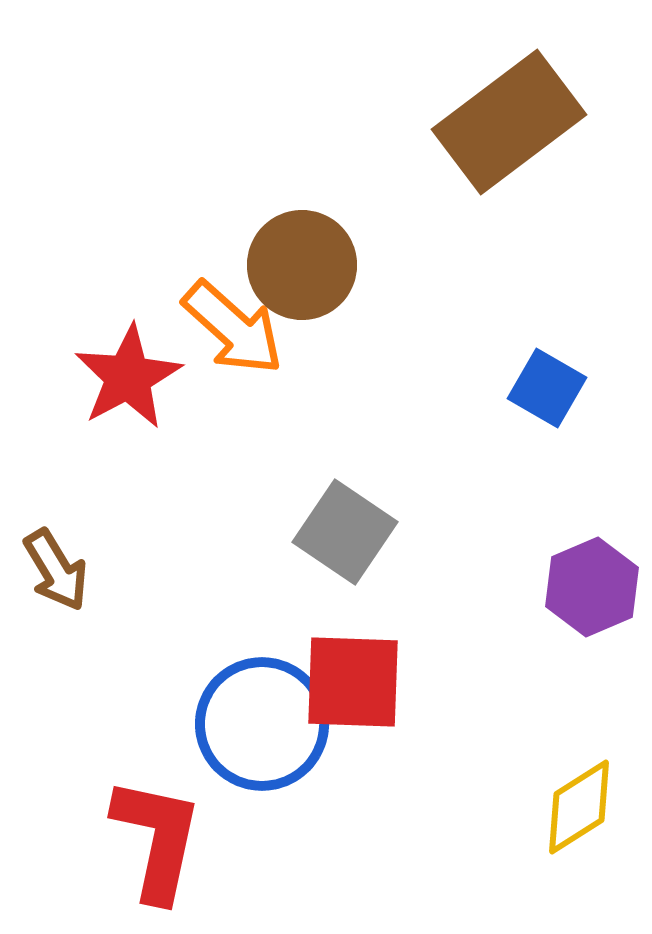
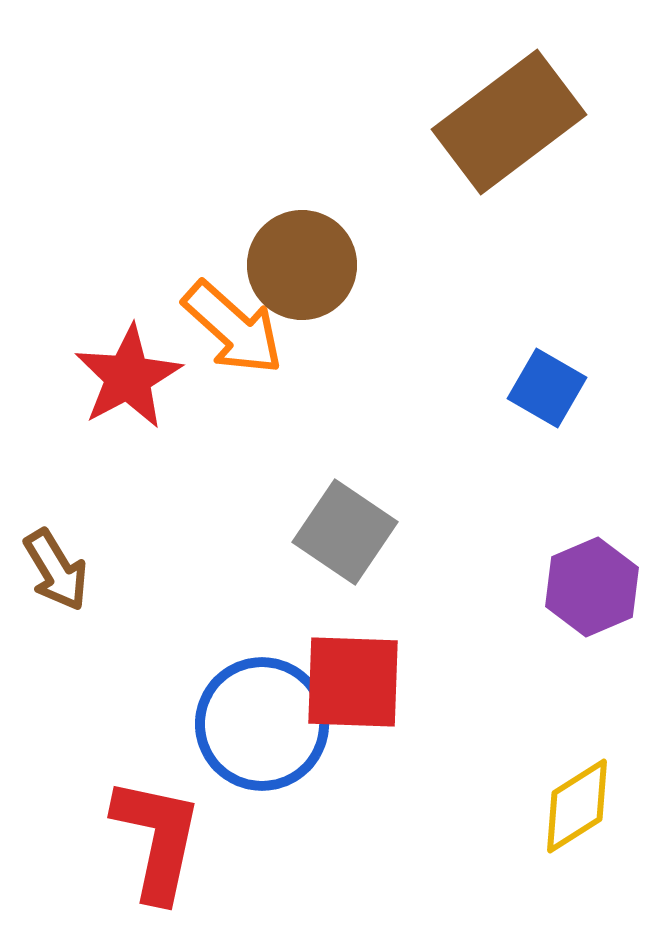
yellow diamond: moved 2 px left, 1 px up
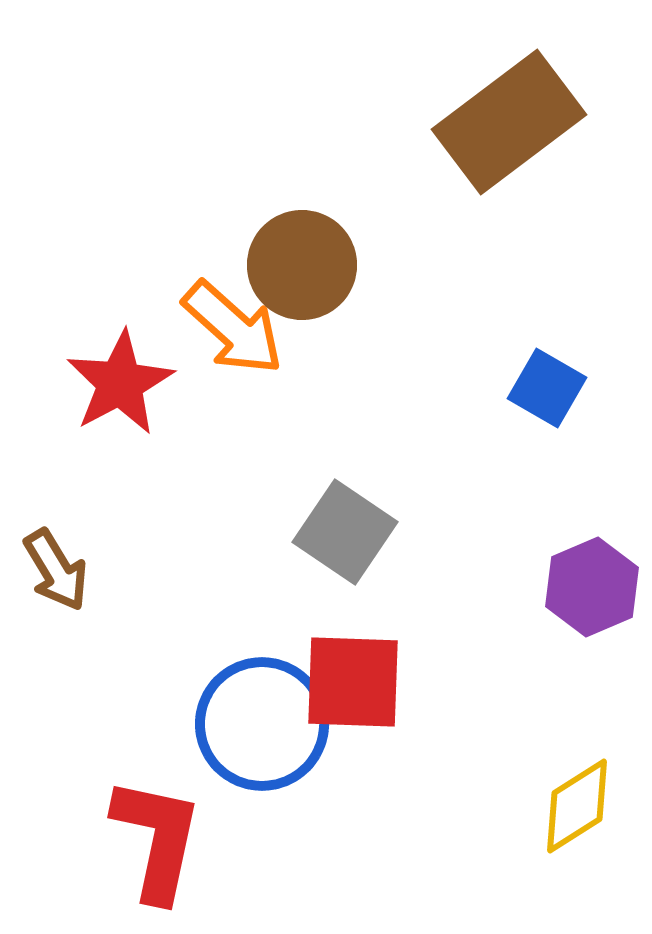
red star: moved 8 px left, 6 px down
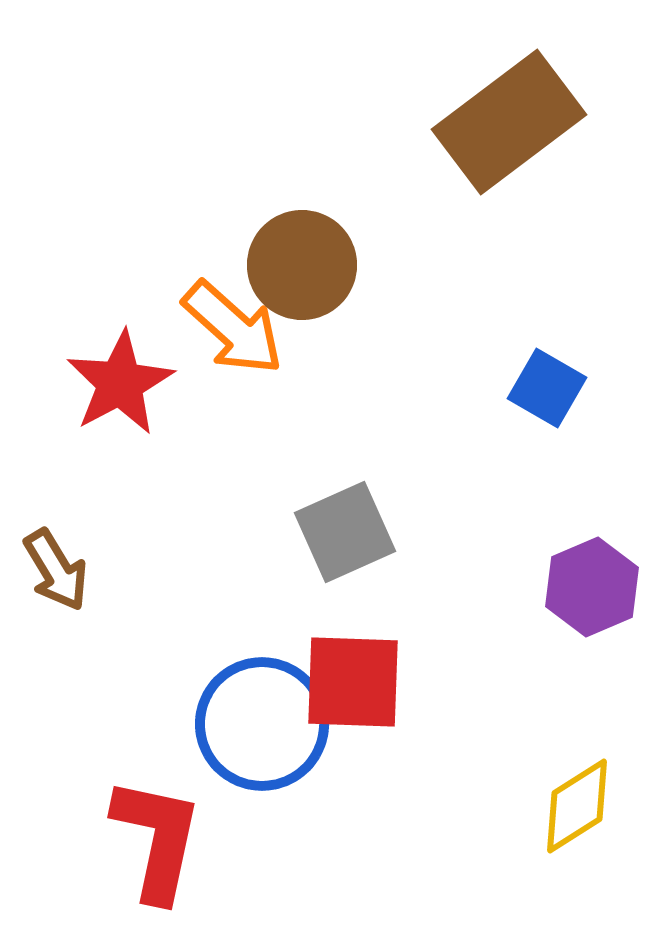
gray square: rotated 32 degrees clockwise
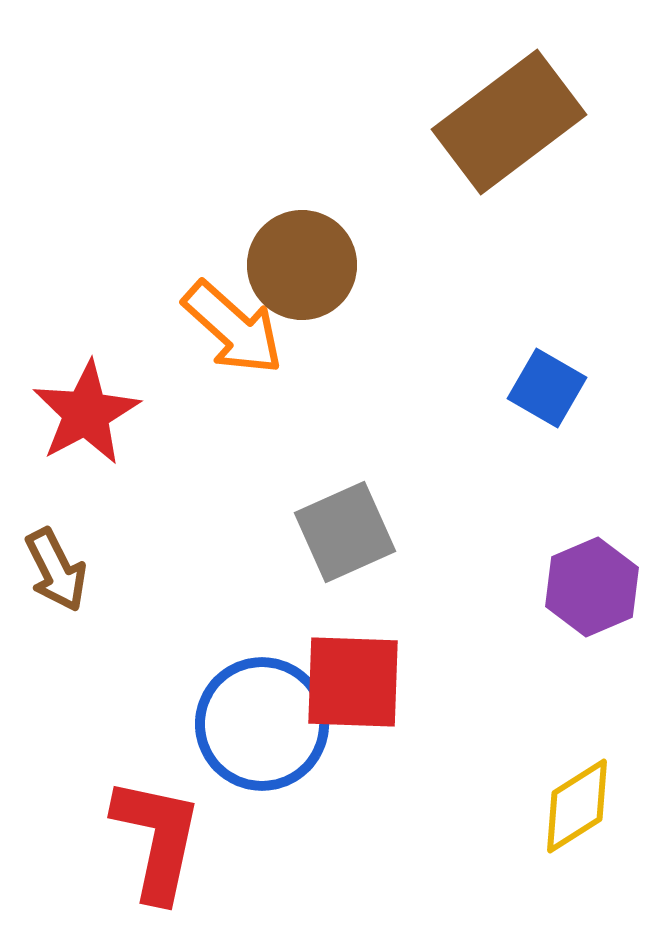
red star: moved 34 px left, 30 px down
brown arrow: rotated 4 degrees clockwise
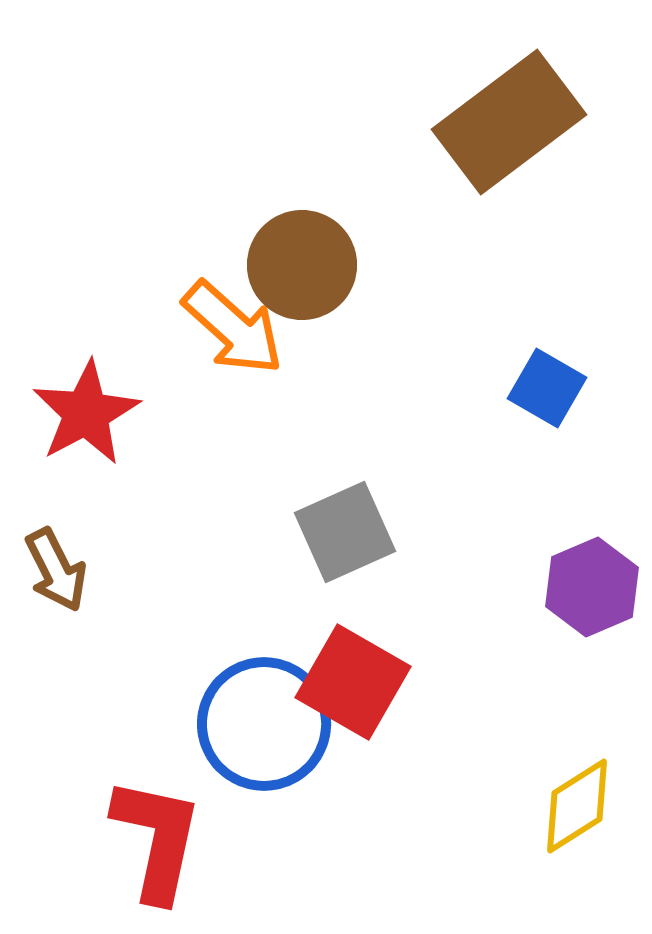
red square: rotated 28 degrees clockwise
blue circle: moved 2 px right
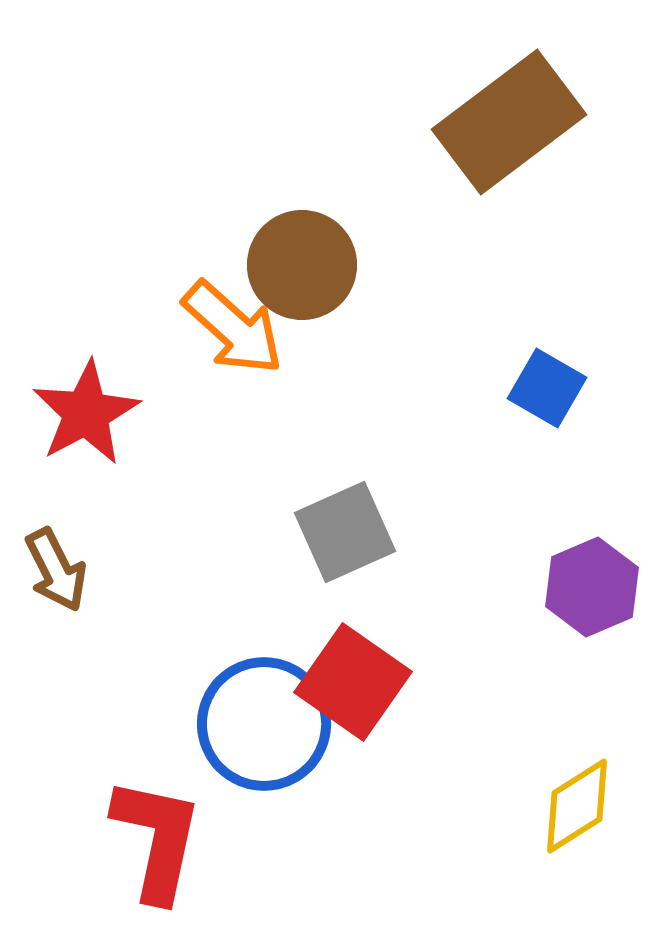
red square: rotated 5 degrees clockwise
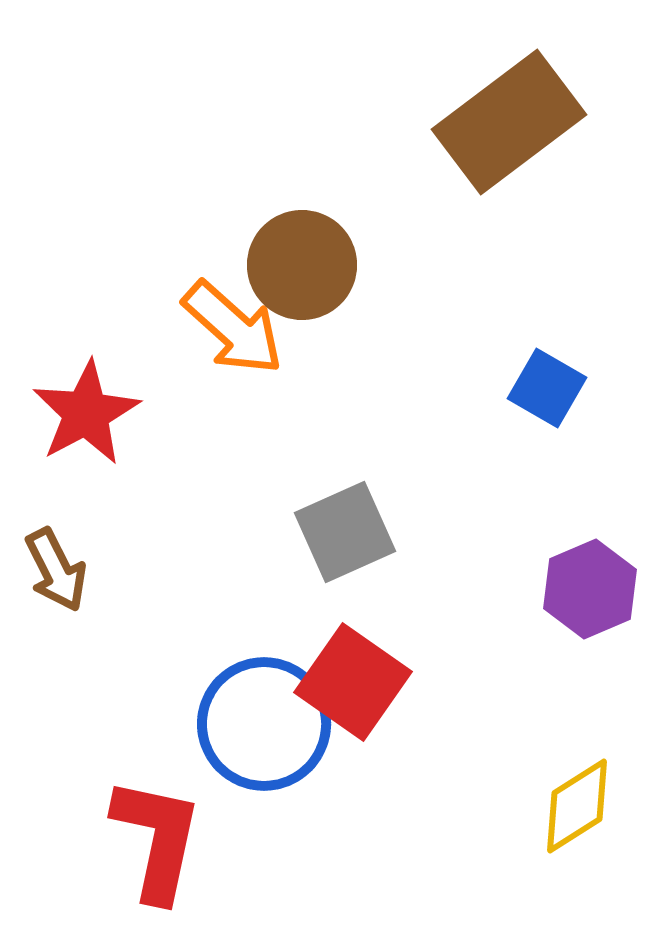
purple hexagon: moved 2 px left, 2 px down
